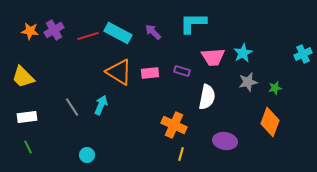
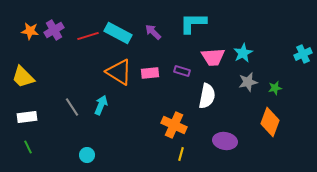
white semicircle: moved 1 px up
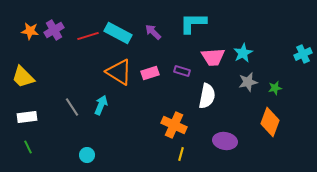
pink rectangle: rotated 12 degrees counterclockwise
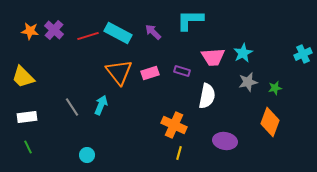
cyan L-shape: moved 3 px left, 3 px up
purple cross: rotated 18 degrees counterclockwise
orange triangle: rotated 20 degrees clockwise
yellow line: moved 2 px left, 1 px up
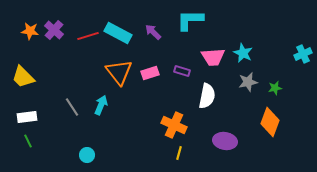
cyan star: rotated 18 degrees counterclockwise
green line: moved 6 px up
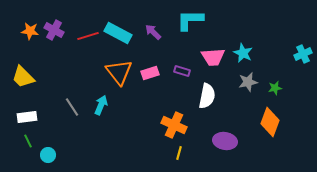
purple cross: rotated 12 degrees counterclockwise
cyan circle: moved 39 px left
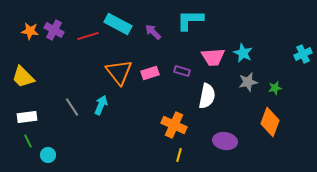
cyan rectangle: moved 9 px up
yellow line: moved 2 px down
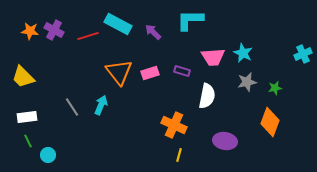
gray star: moved 1 px left
